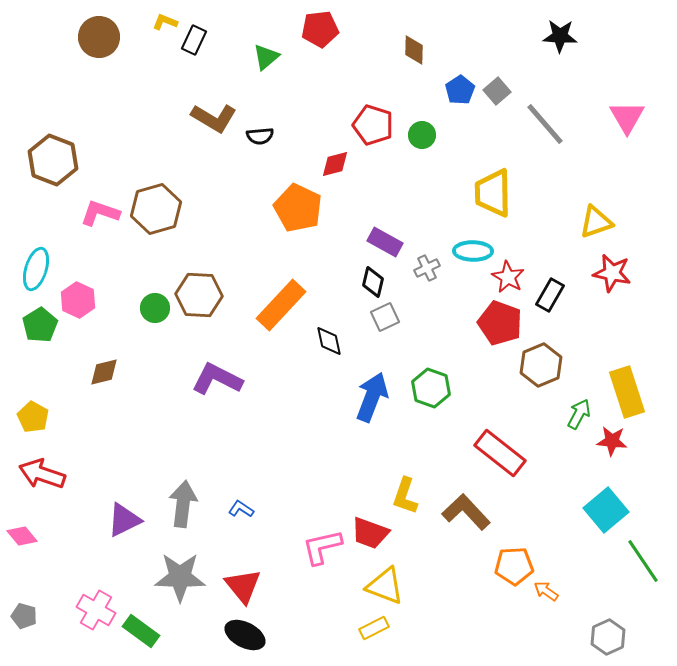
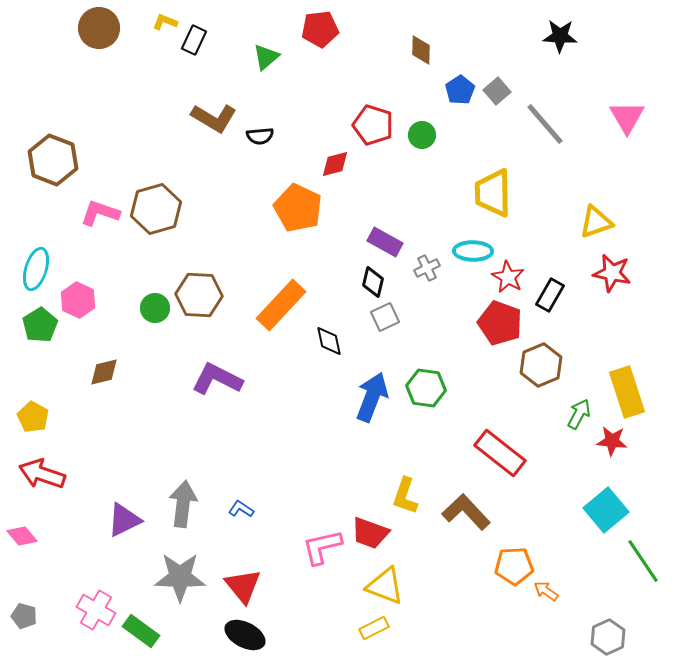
brown circle at (99, 37): moved 9 px up
brown diamond at (414, 50): moved 7 px right
green hexagon at (431, 388): moved 5 px left; rotated 12 degrees counterclockwise
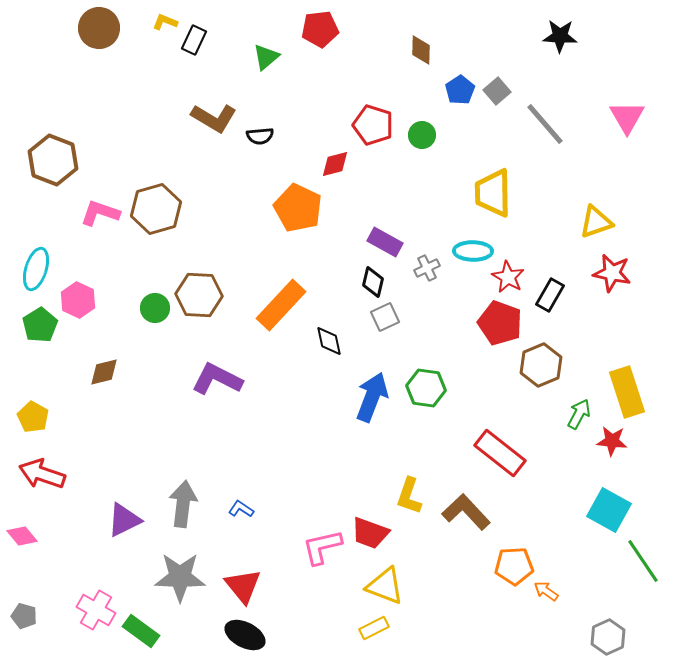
yellow L-shape at (405, 496): moved 4 px right
cyan square at (606, 510): moved 3 px right; rotated 21 degrees counterclockwise
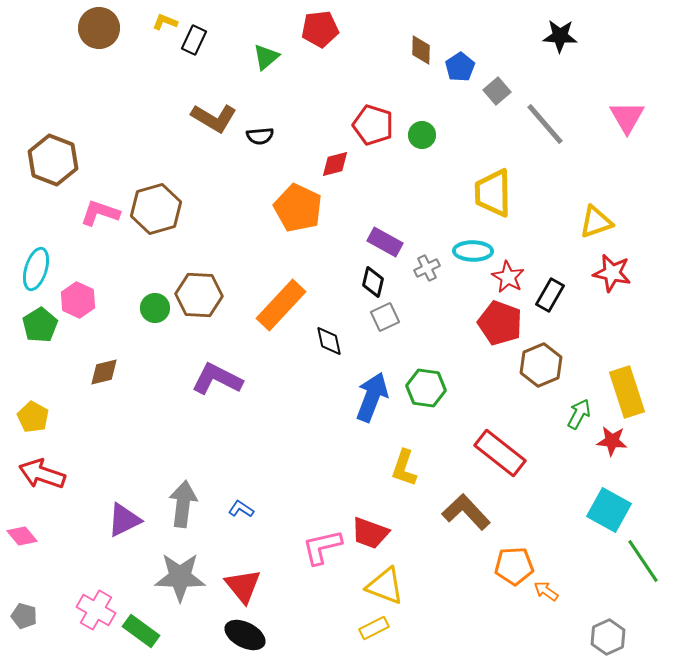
blue pentagon at (460, 90): moved 23 px up
yellow L-shape at (409, 496): moved 5 px left, 28 px up
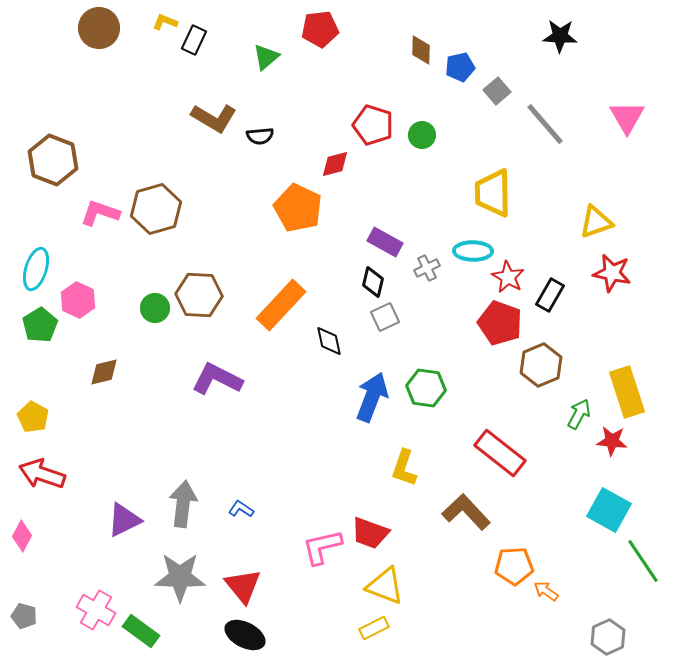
blue pentagon at (460, 67): rotated 20 degrees clockwise
pink diamond at (22, 536): rotated 68 degrees clockwise
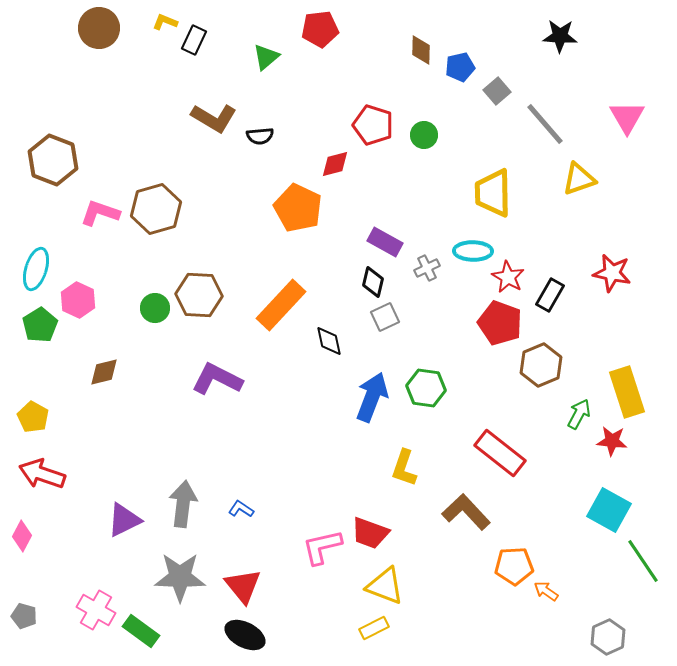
green circle at (422, 135): moved 2 px right
yellow triangle at (596, 222): moved 17 px left, 43 px up
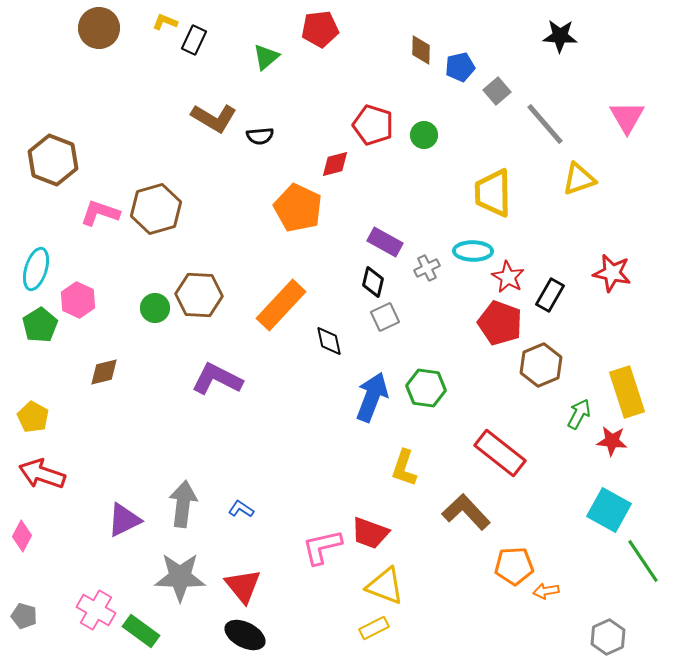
orange arrow at (546, 591): rotated 45 degrees counterclockwise
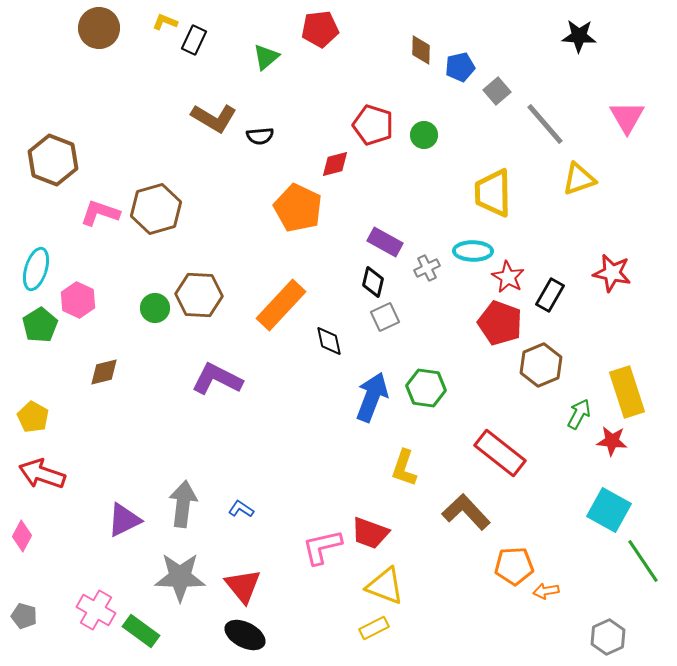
black star at (560, 36): moved 19 px right
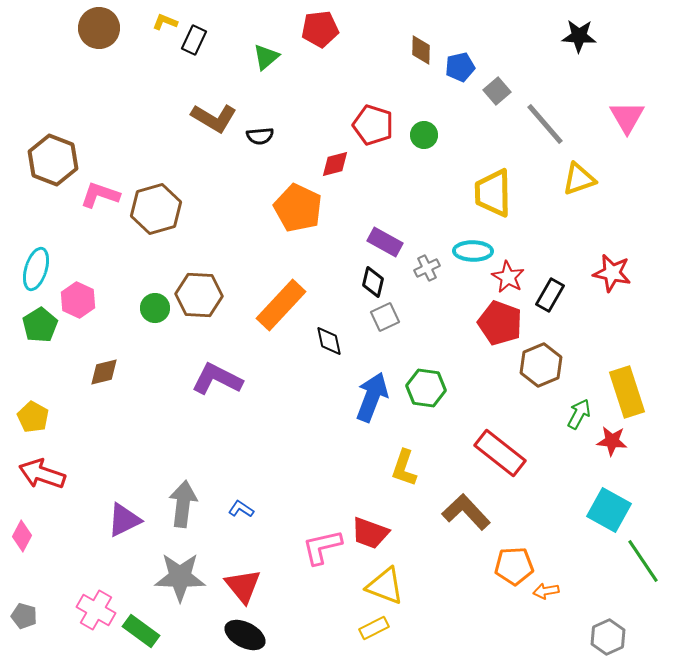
pink L-shape at (100, 213): moved 18 px up
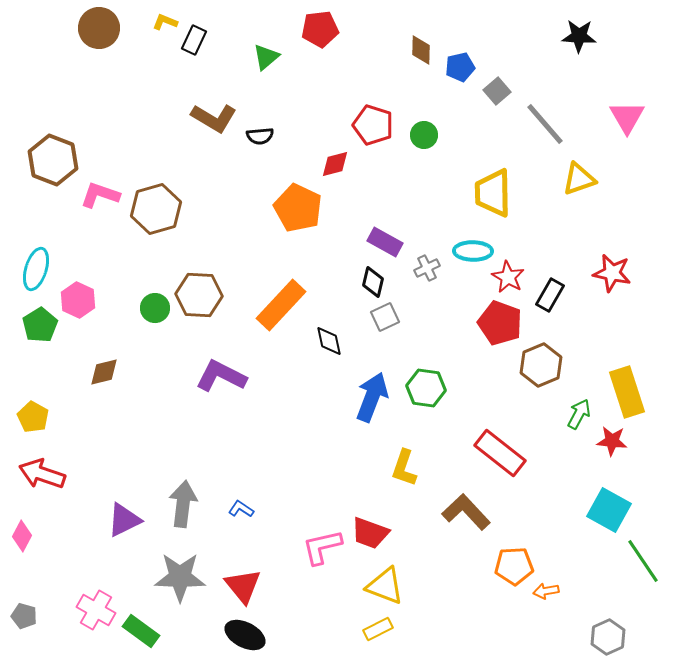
purple L-shape at (217, 379): moved 4 px right, 3 px up
yellow rectangle at (374, 628): moved 4 px right, 1 px down
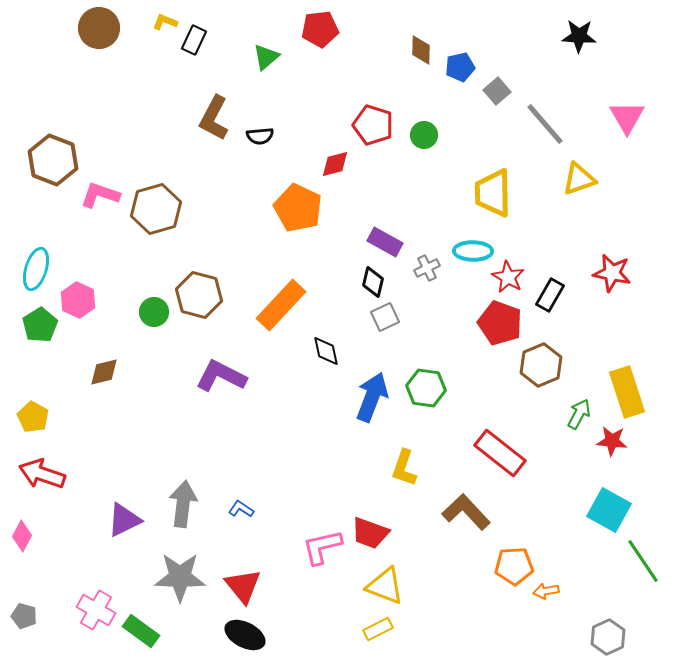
brown L-shape at (214, 118): rotated 87 degrees clockwise
brown hexagon at (199, 295): rotated 12 degrees clockwise
green circle at (155, 308): moved 1 px left, 4 px down
black diamond at (329, 341): moved 3 px left, 10 px down
